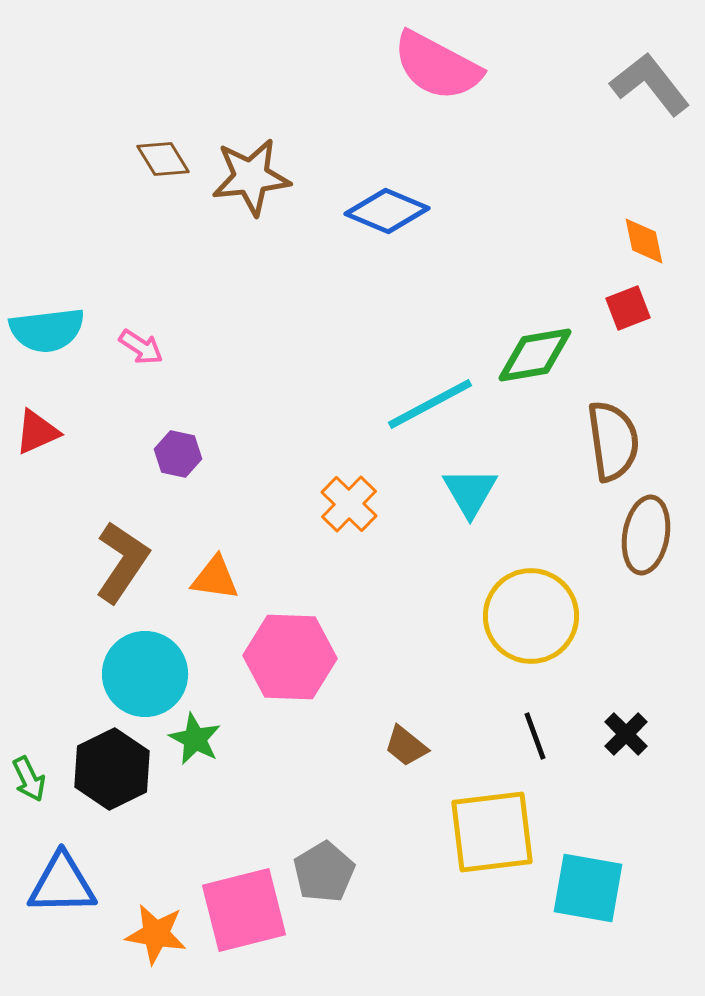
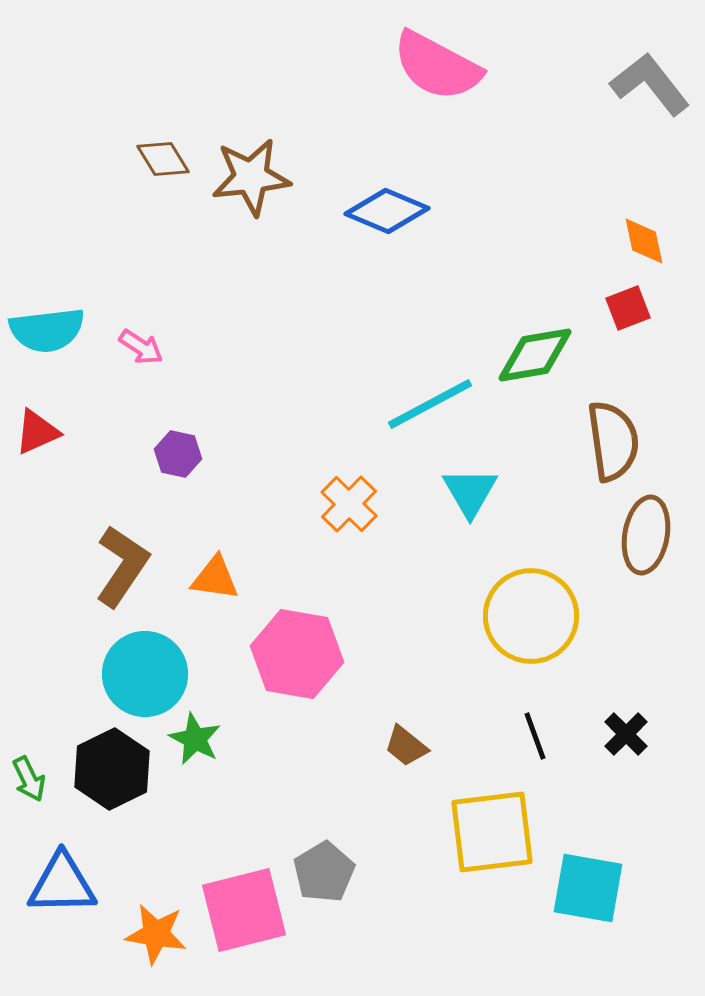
brown L-shape: moved 4 px down
pink hexagon: moved 7 px right, 3 px up; rotated 8 degrees clockwise
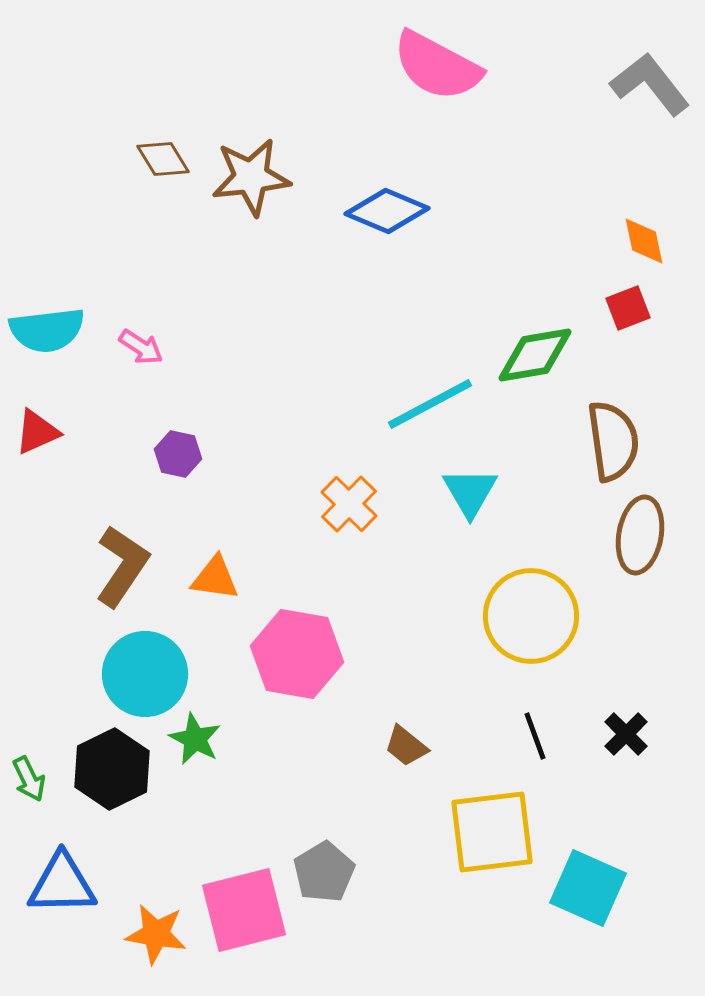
brown ellipse: moved 6 px left
cyan square: rotated 14 degrees clockwise
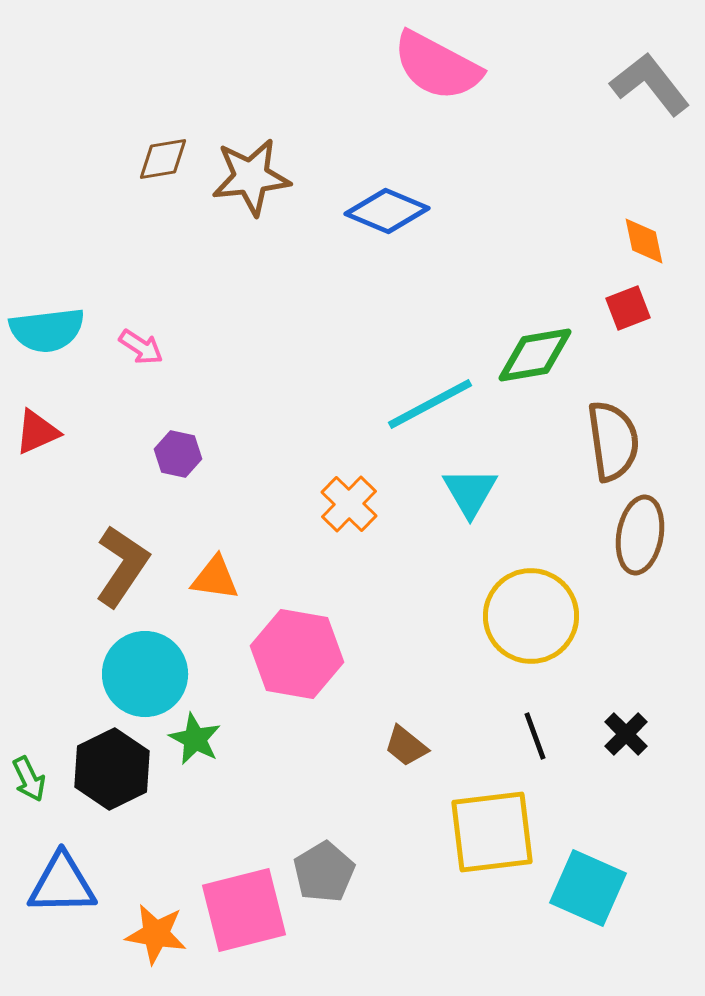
brown diamond: rotated 68 degrees counterclockwise
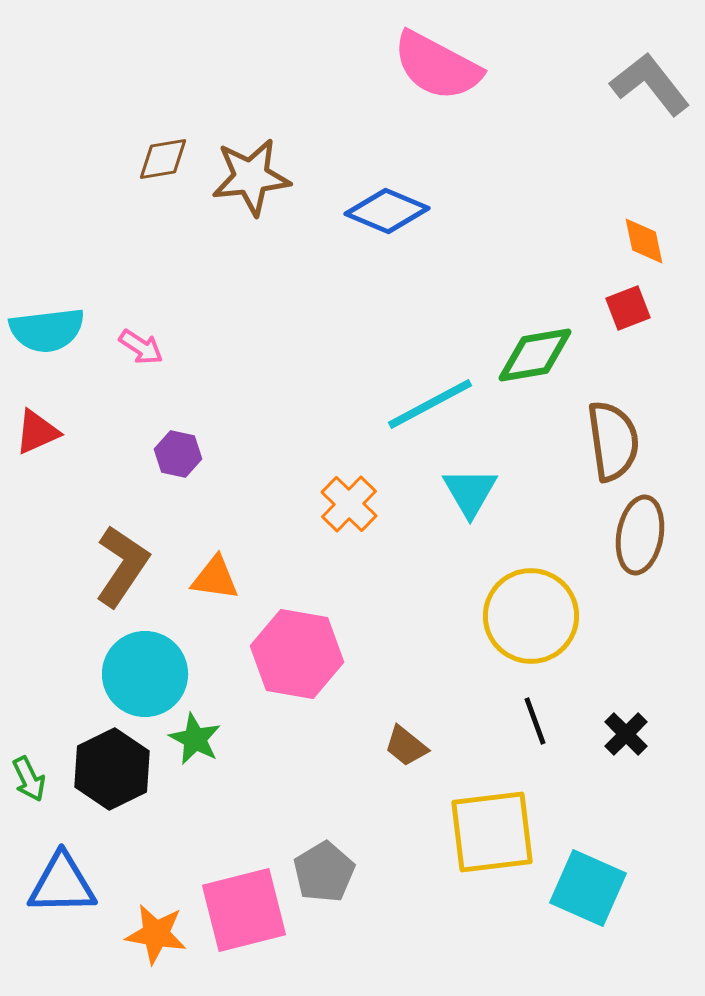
black line: moved 15 px up
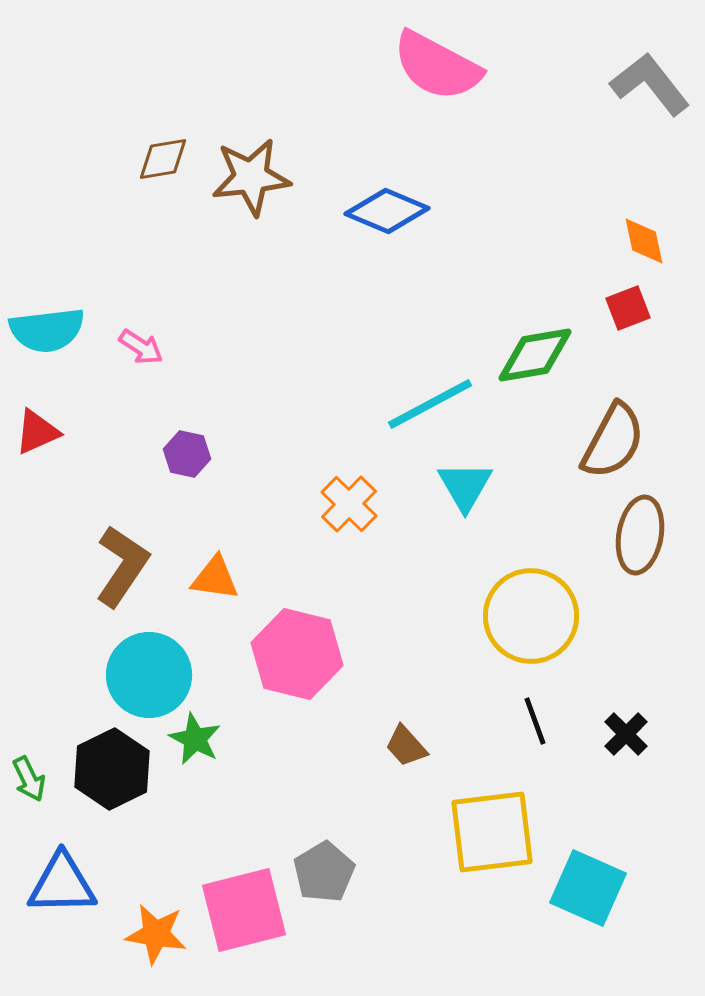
brown semicircle: rotated 36 degrees clockwise
purple hexagon: moved 9 px right
cyan triangle: moved 5 px left, 6 px up
pink hexagon: rotated 4 degrees clockwise
cyan circle: moved 4 px right, 1 px down
brown trapezoid: rotated 9 degrees clockwise
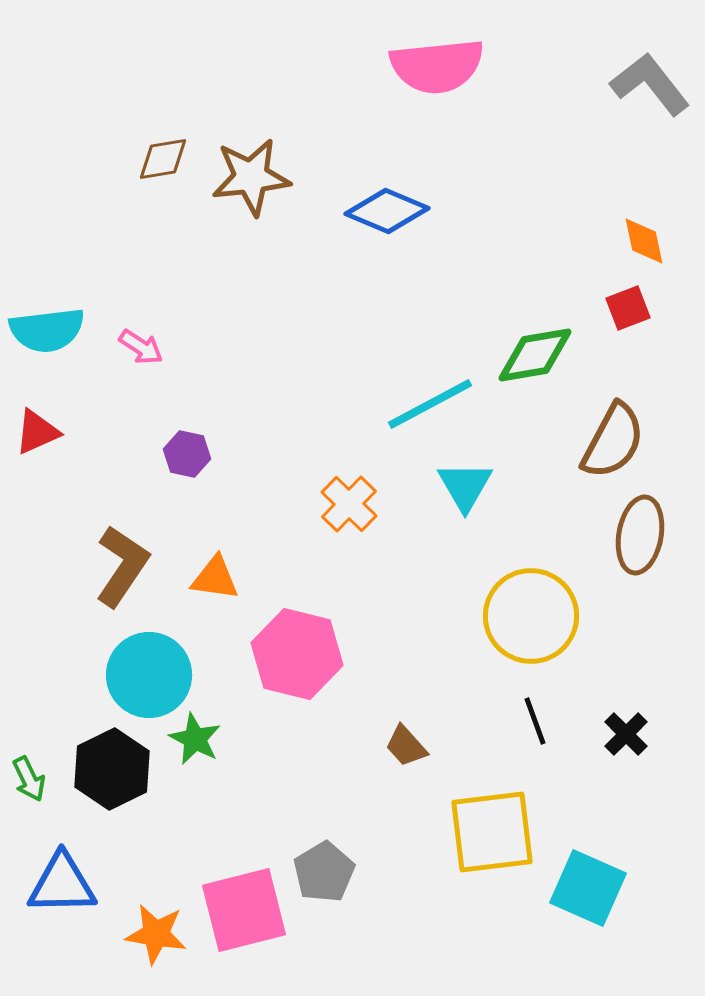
pink semicircle: rotated 34 degrees counterclockwise
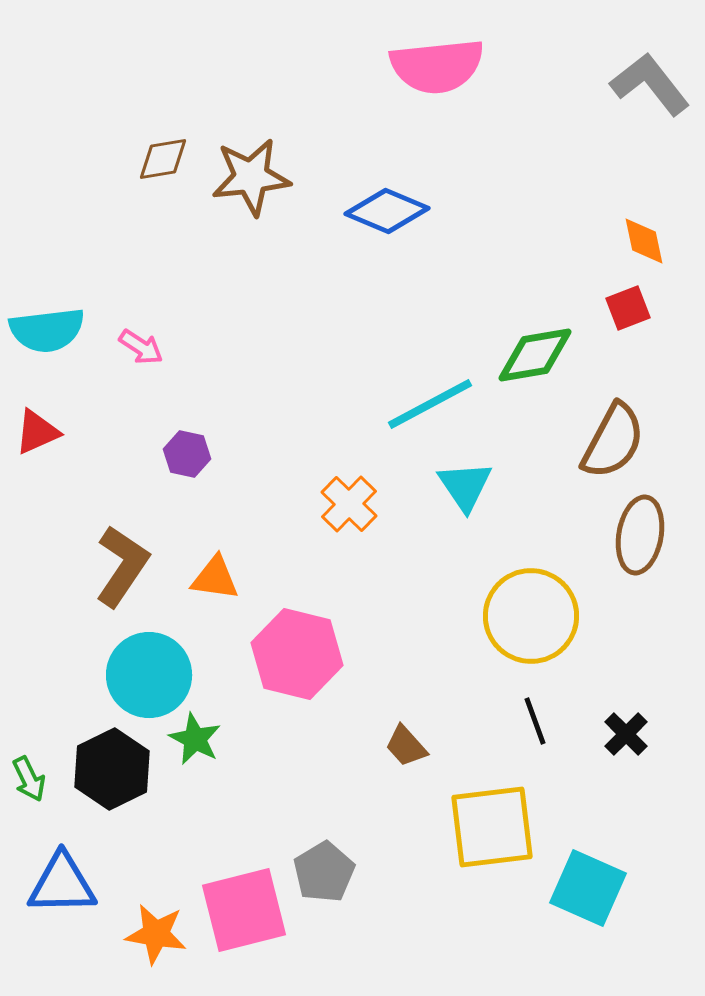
cyan triangle: rotated 4 degrees counterclockwise
yellow square: moved 5 px up
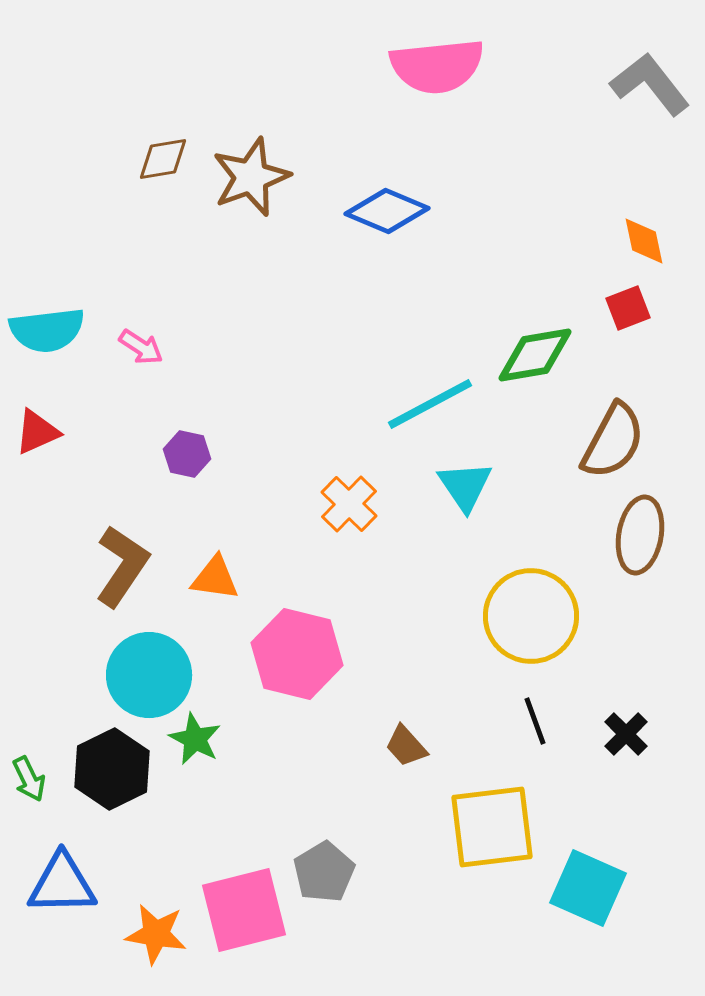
brown star: rotated 14 degrees counterclockwise
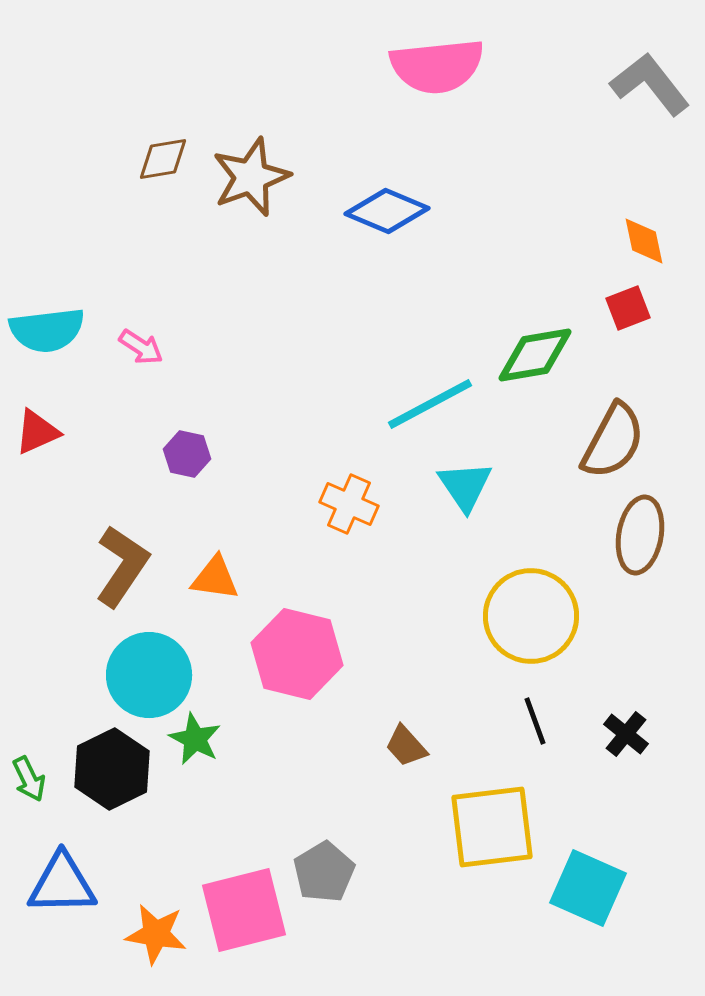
orange cross: rotated 20 degrees counterclockwise
black cross: rotated 6 degrees counterclockwise
